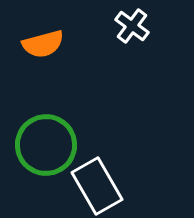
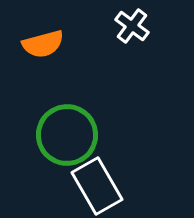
green circle: moved 21 px right, 10 px up
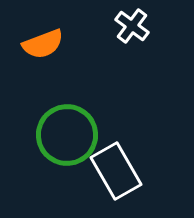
orange semicircle: rotated 6 degrees counterclockwise
white rectangle: moved 19 px right, 15 px up
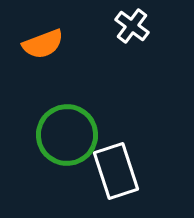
white rectangle: rotated 12 degrees clockwise
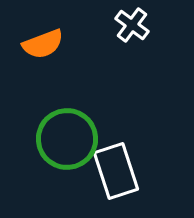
white cross: moved 1 px up
green circle: moved 4 px down
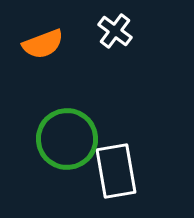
white cross: moved 17 px left, 6 px down
white rectangle: rotated 8 degrees clockwise
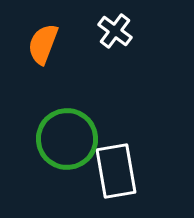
orange semicircle: rotated 132 degrees clockwise
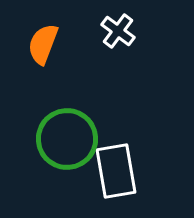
white cross: moved 3 px right
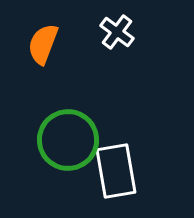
white cross: moved 1 px left, 1 px down
green circle: moved 1 px right, 1 px down
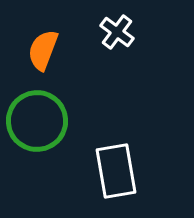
orange semicircle: moved 6 px down
green circle: moved 31 px left, 19 px up
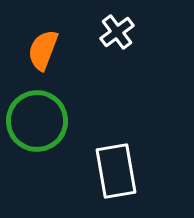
white cross: rotated 16 degrees clockwise
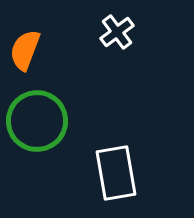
orange semicircle: moved 18 px left
white rectangle: moved 2 px down
